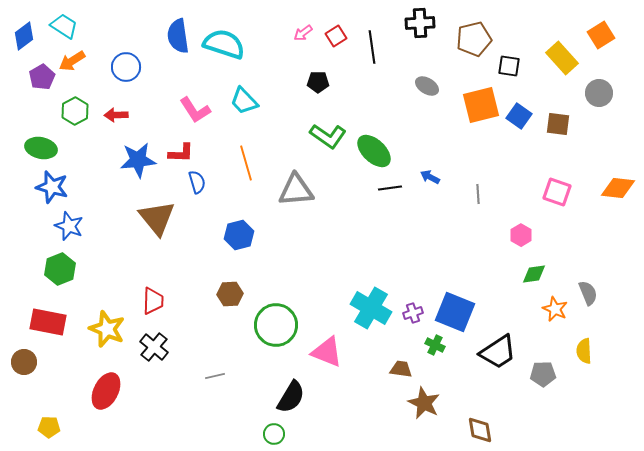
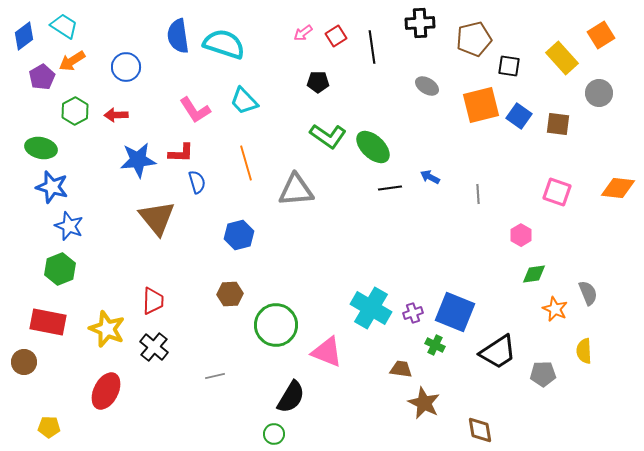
green ellipse at (374, 151): moved 1 px left, 4 px up
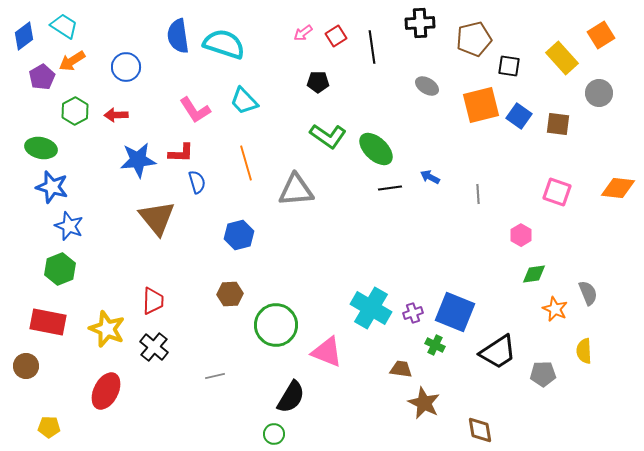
green ellipse at (373, 147): moved 3 px right, 2 px down
brown circle at (24, 362): moved 2 px right, 4 px down
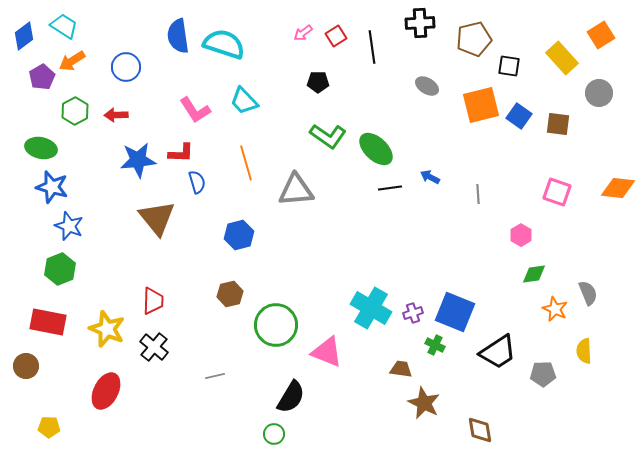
brown hexagon at (230, 294): rotated 10 degrees counterclockwise
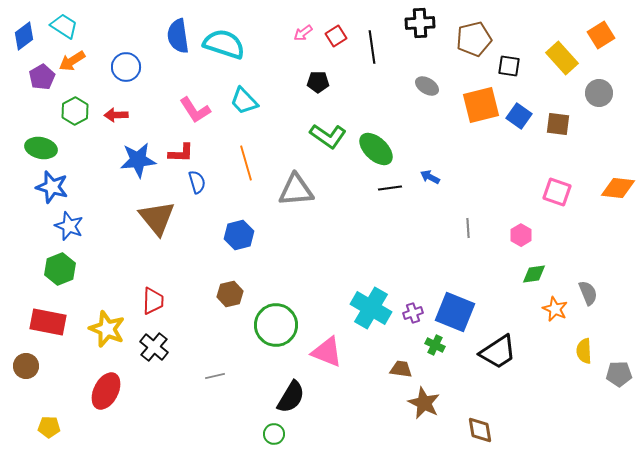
gray line at (478, 194): moved 10 px left, 34 px down
gray pentagon at (543, 374): moved 76 px right
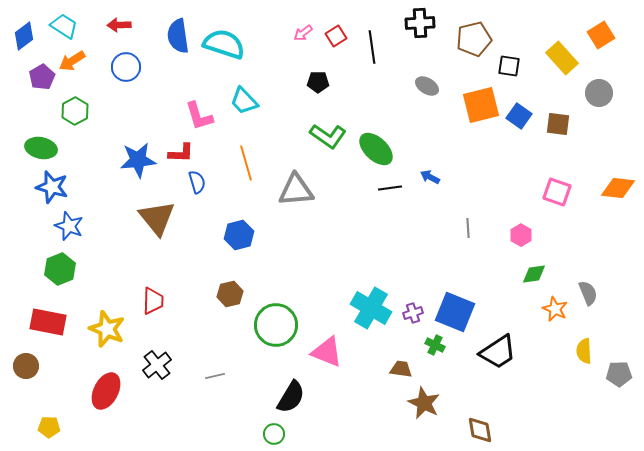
pink L-shape at (195, 110): moved 4 px right, 6 px down; rotated 16 degrees clockwise
red arrow at (116, 115): moved 3 px right, 90 px up
black cross at (154, 347): moved 3 px right, 18 px down; rotated 12 degrees clockwise
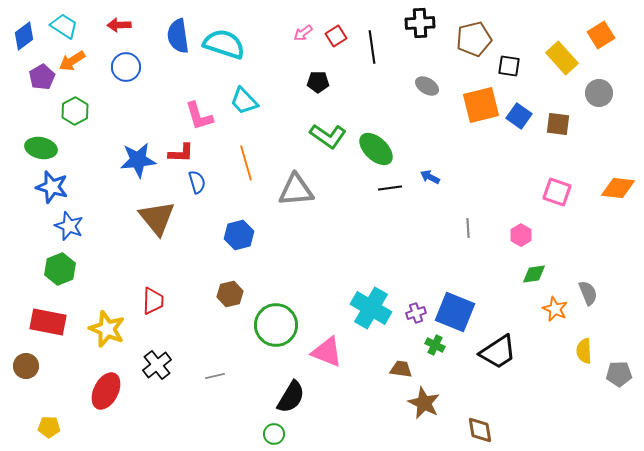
purple cross at (413, 313): moved 3 px right
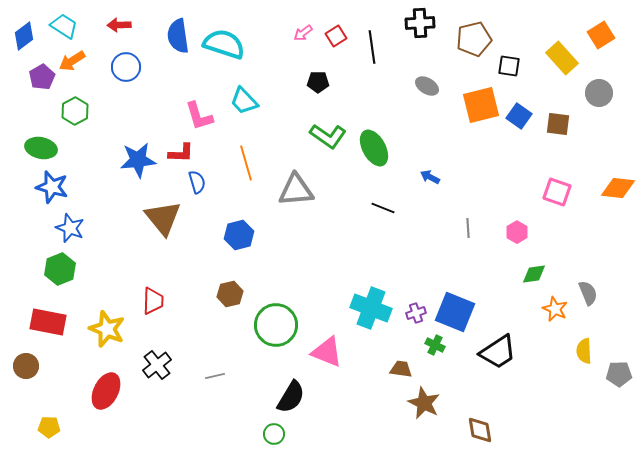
green ellipse at (376, 149): moved 2 px left, 1 px up; rotated 18 degrees clockwise
black line at (390, 188): moved 7 px left, 20 px down; rotated 30 degrees clockwise
brown triangle at (157, 218): moved 6 px right
blue star at (69, 226): moved 1 px right, 2 px down
pink hexagon at (521, 235): moved 4 px left, 3 px up
cyan cross at (371, 308): rotated 9 degrees counterclockwise
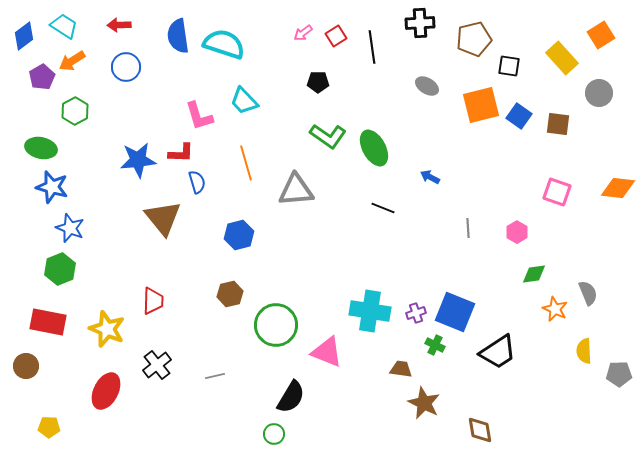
cyan cross at (371, 308): moved 1 px left, 3 px down; rotated 12 degrees counterclockwise
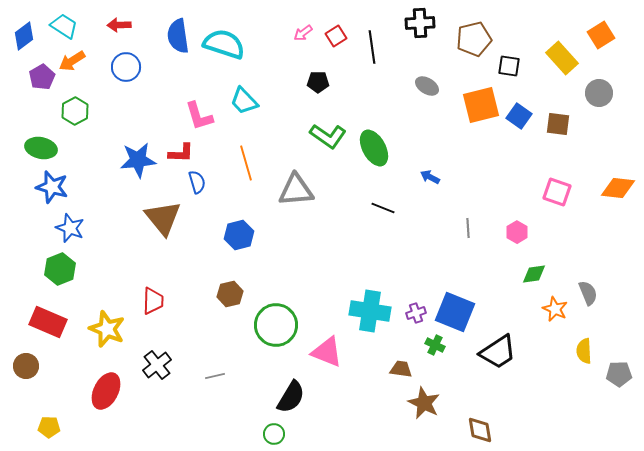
red rectangle at (48, 322): rotated 12 degrees clockwise
